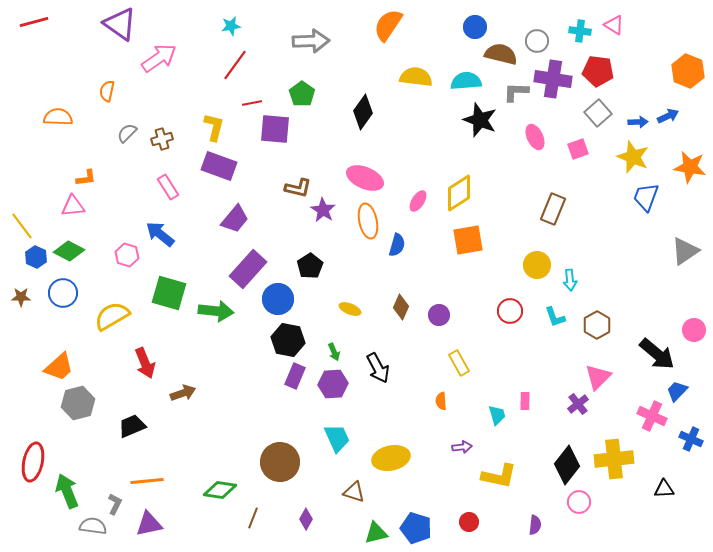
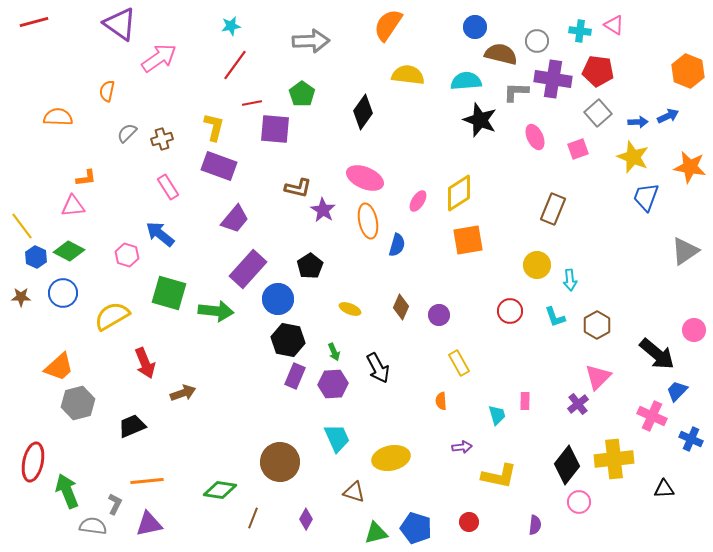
yellow semicircle at (416, 77): moved 8 px left, 2 px up
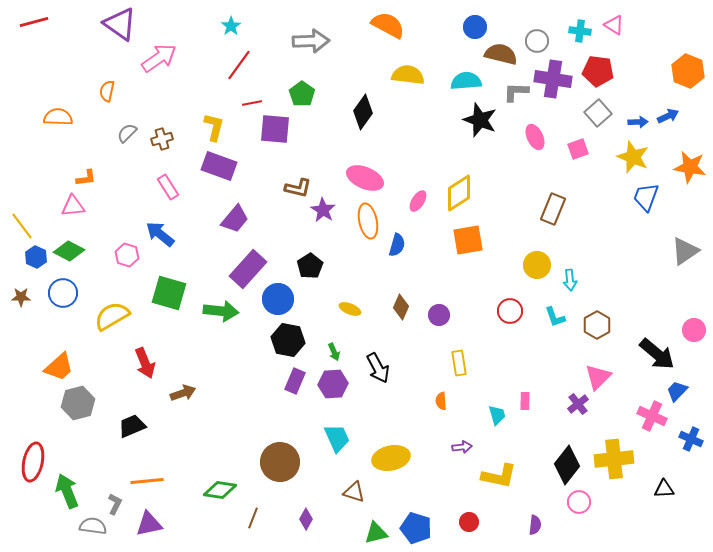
orange semicircle at (388, 25): rotated 84 degrees clockwise
cyan star at (231, 26): rotated 24 degrees counterclockwise
red line at (235, 65): moved 4 px right
green arrow at (216, 311): moved 5 px right
yellow rectangle at (459, 363): rotated 20 degrees clockwise
purple rectangle at (295, 376): moved 5 px down
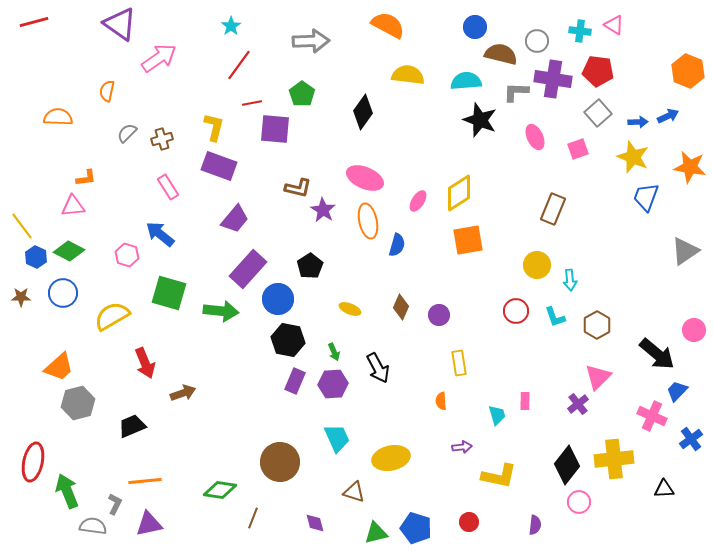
red circle at (510, 311): moved 6 px right
blue cross at (691, 439): rotated 30 degrees clockwise
orange line at (147, 481): moved 2 px left
purple diamond at (306, 519): moved 9 px right, 4 px down; rotated 45 degrees counterclockwise
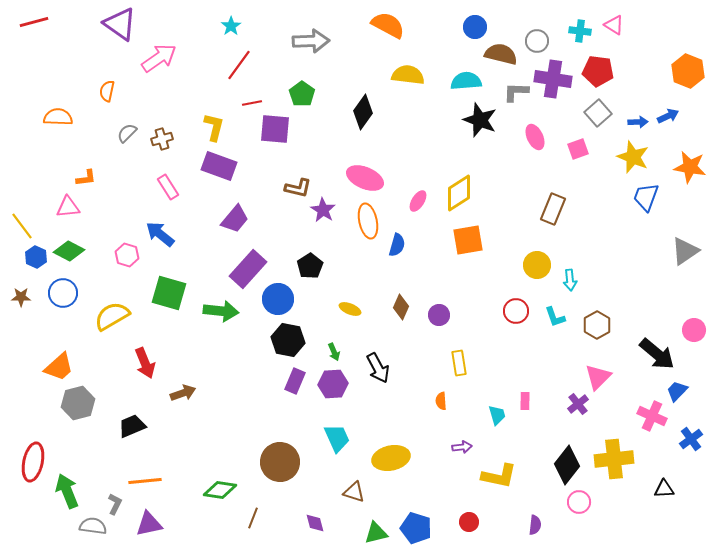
pink triangle at (73, 206): moved 5 px left, 1 px down
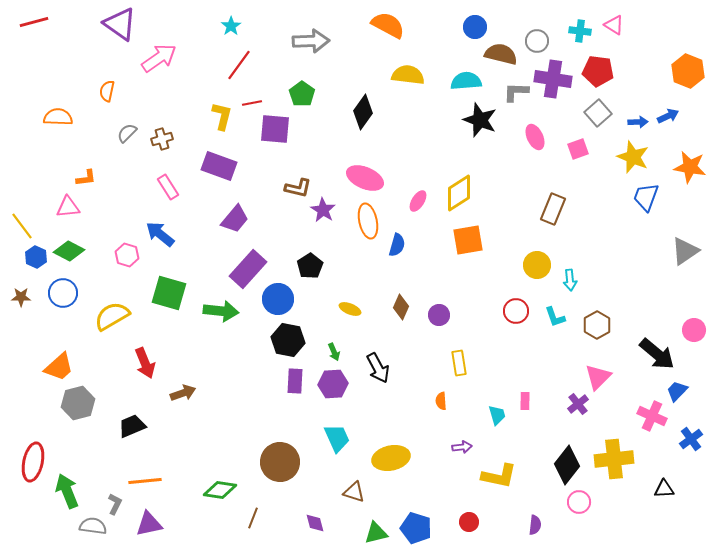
yellow L-shape at (214, 127): moved 8 px right, 11 px up
purple rectangle at (295, 381): rotated 20 degrees counterclockwise
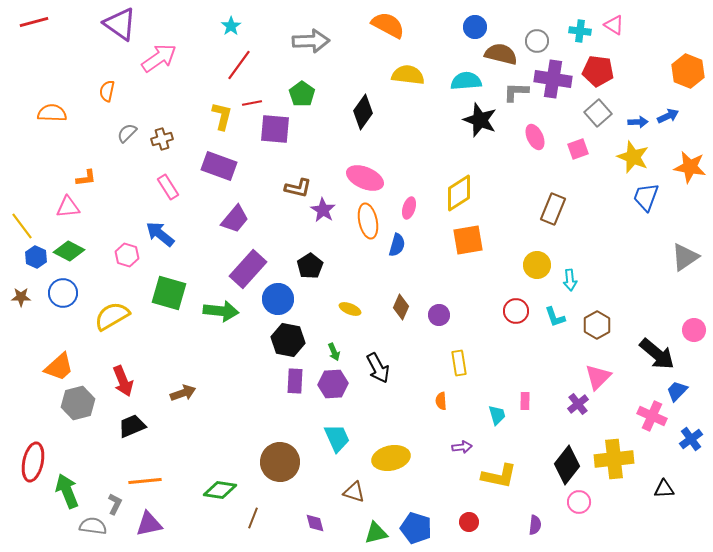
orange semicircle at (58, 117): moved 6 px left, 4 px up
pink ellipse at (418, 201): moved 9 px left, 7 px down; rotated 15 degrees counterclockwise
gray triangle at (685, 251): moved 6 px down
red arrow at (145, 363): moved 22 px left, 18 px down
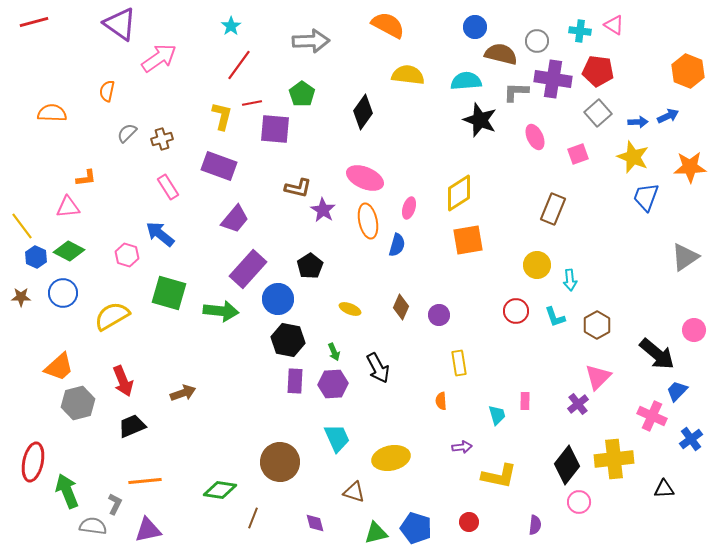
pink square at (578, 149): moved 5 px down
orange star at (690, 167): rotated 12 degrees counterclockwise
purple triangle at (149, 524): moved 1 px left, 6 px down
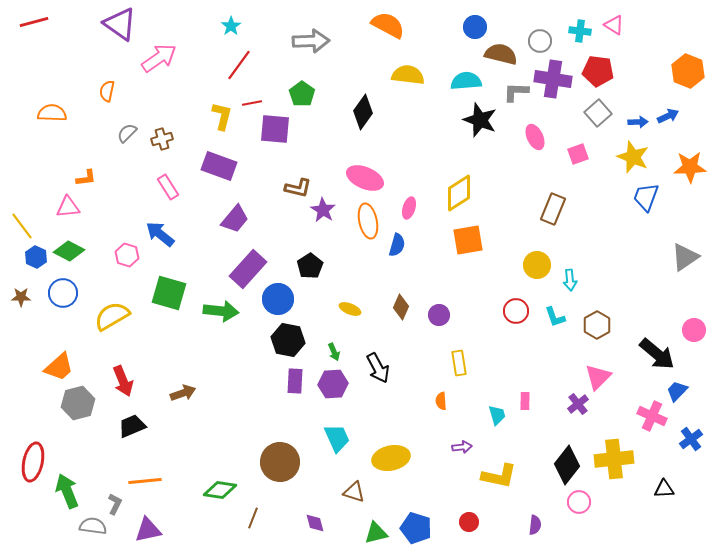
gray circle at (537, 41): moved 3 px right
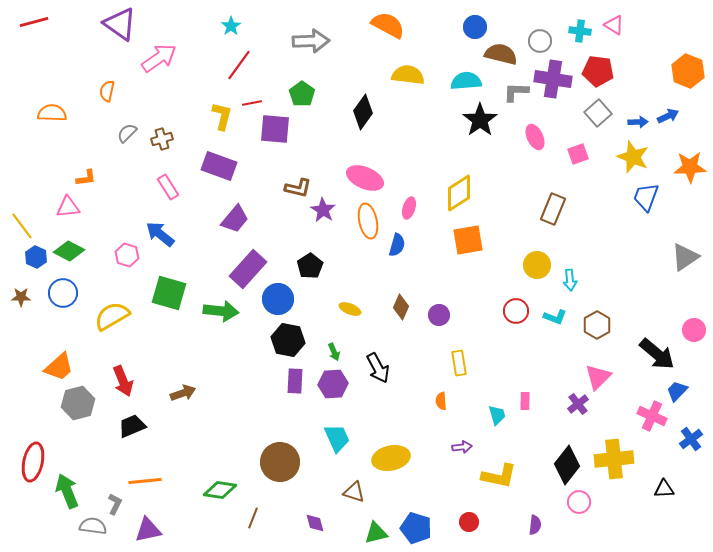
black star at (480, 120): rotated 16 degrees clockwise
cyan L-shape at (555, 317): rotated 50 degrees counterclockwise
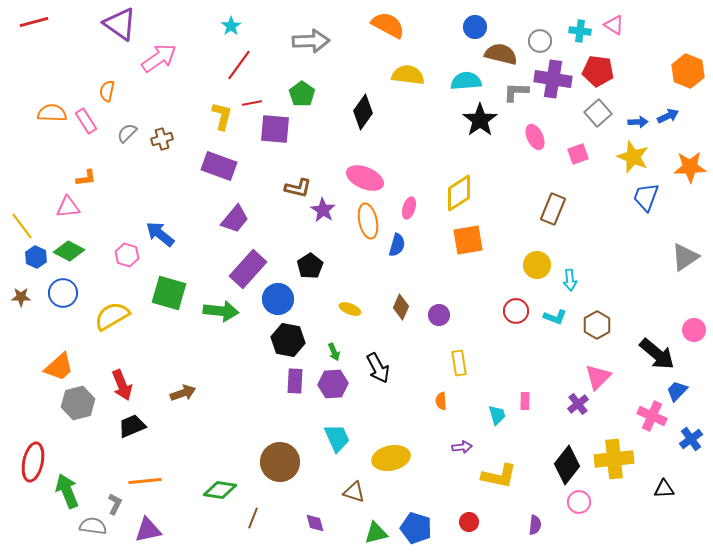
pink rectangle at (168, 187): moved 82 px left, 66 px up
red arrow at (123, 381): moved 1 px left, 4 px down
